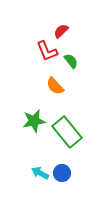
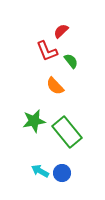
cyan arrow: moved 2 px up
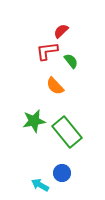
red L-shape: rotated 105 degrees clockwise
cyan arrow: moved 14 px down
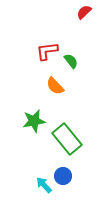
red semicircle: moved 23 px right, 19 px up
green rectangle: moved 7 px down
blue circle: moved 1 px right, 3 px down
cyan arrow: moved 4 px right; rotated 18 degrees clockwise
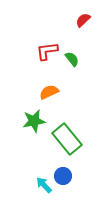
red semicircle: moved 1 px left, 8 px down
green semicircle: moved 1 px right, 2 px up
orange semicircle: moved 6 px left, 6 px down; rotated 108 degrees clockwise
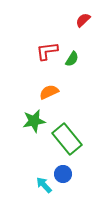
green semicircle: rotated 70 degrees clockwise
blue circle: moved 2 px up
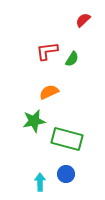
green rectangle: rotated 36 degrees counterclockwise
blue circle: moved 3 px right
cyan arrow: moved 4 px left, 3 px up; rotated 42 degrees clockwise
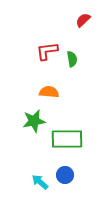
green semicircle: rotated 42 degrees counterclockwise
orange semicircle: rotated 30 degrees clockwise
green rectangle: rotated 16 degrees counterclockwise
blue circle: moved 1 px left, 1 px down
cyan arrow: rotated 48 degrees counterclockwise
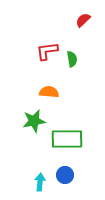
cyan arrow: rotated 54 degrees clockwise
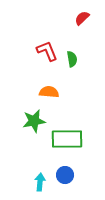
red semicircle: moved 1 px left, 2 px up
red L-shape: rotated 75 degrees clockwise
